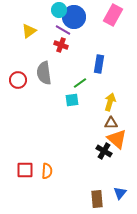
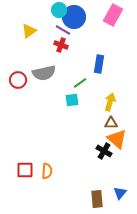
gray semicircle: rotated 95 degrees counterclockwise
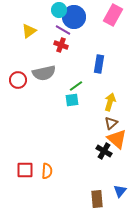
green line: moved 4 px left, 3 px down
brown triangle: rotated 40 degrees counterclockwise
blue triangle: moved 2 px up
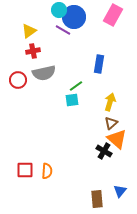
red cross: moved 28 px left, 6 px down; rotated 32 degrees counterclockwise
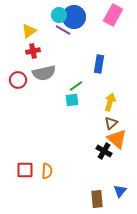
cyan circle: moved 5 px down
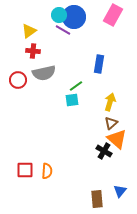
red cross: rotated 16 degrees clockwise
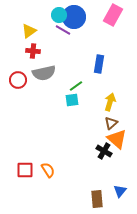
orange semicircle: moved 1 px right, 1 px up; rotated 35 degrees counterclockwise
